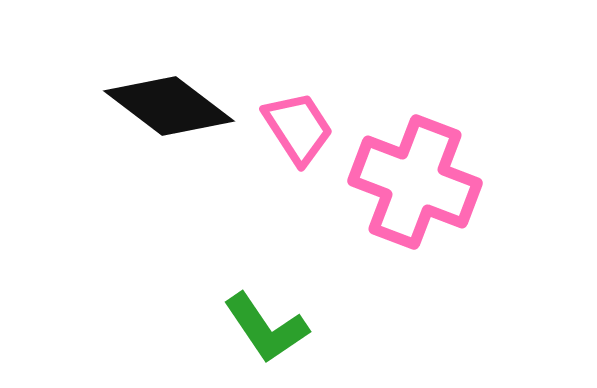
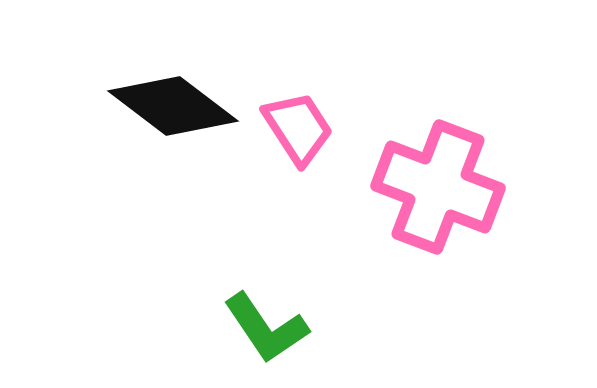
black diamond: moved 4 px right
pink cross: moved 23 px right, 5 px down
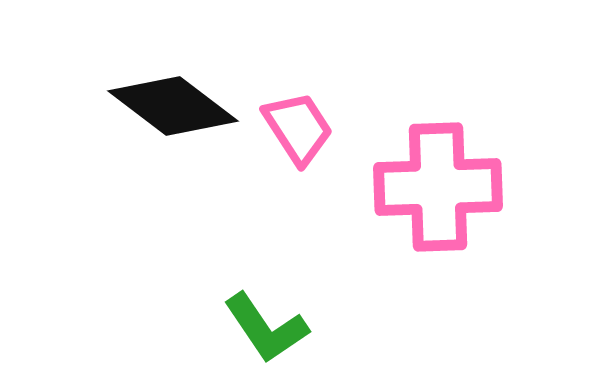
pink cross: rotated 23 degrees counterclockwise
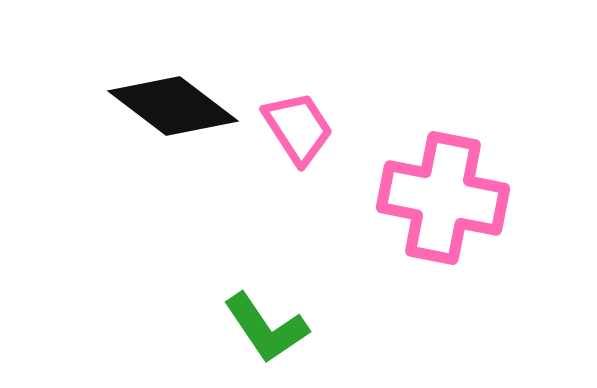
pink cross: moved 5 px right, 11 px down; rotated 13 degrees clockwise
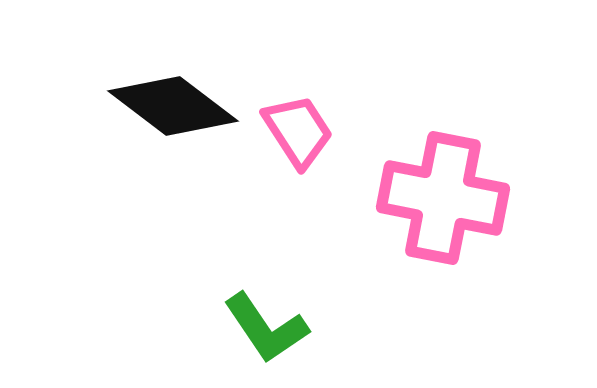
pink trapezoid: moved 3 px down
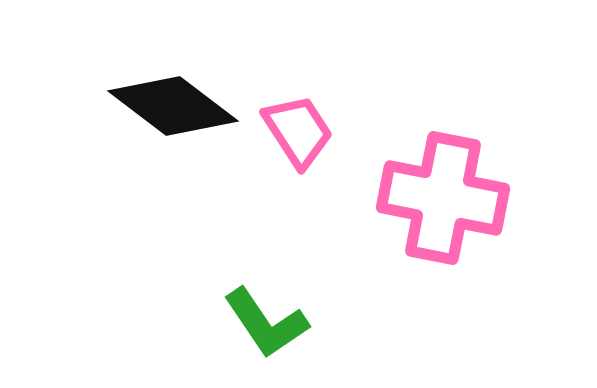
green L-shape: moved 5 px up
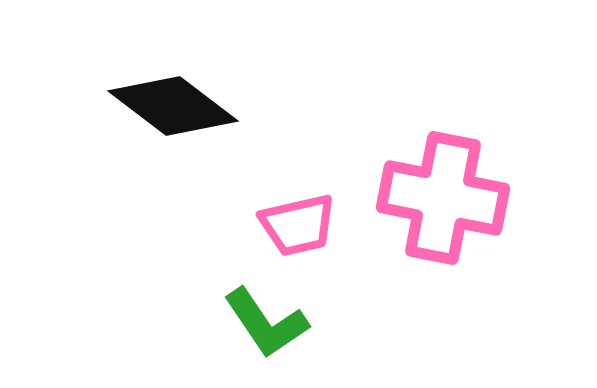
pink trapezoid: moved 94 px down; rotated 110 degrees clockwise
